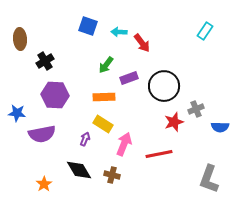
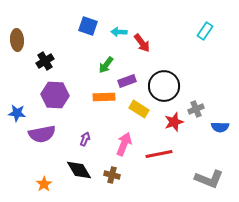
brown ellipse: moved 3 px left, 1 px down
purple rectangle: moved 2 px left, 3 px down
yellow rectangle: moved 36 px right, 15 px up
gray L-shape: rotated 88 degrees counterclockwise
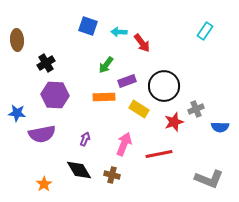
black cross: moved 1 px right, 2 px down
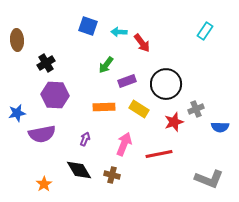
black circle: moved 2 px right, 2 px up
orange rectangle: moved 10 px down
blue star: rotated 18 degrees counterclockwise
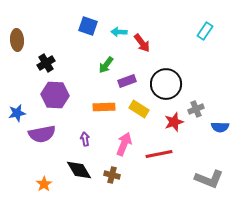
purple arrow: rotated 32 degrees counterclockwise
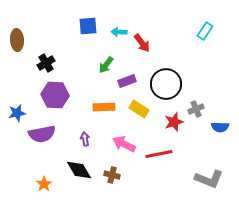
blue square: rotated 24 degrees counterclockwise
pink arrow: rotated 85 degrees counterclockwise
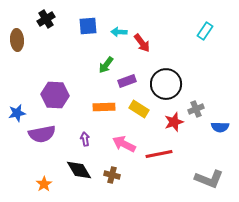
black cross: moved 44 px up
